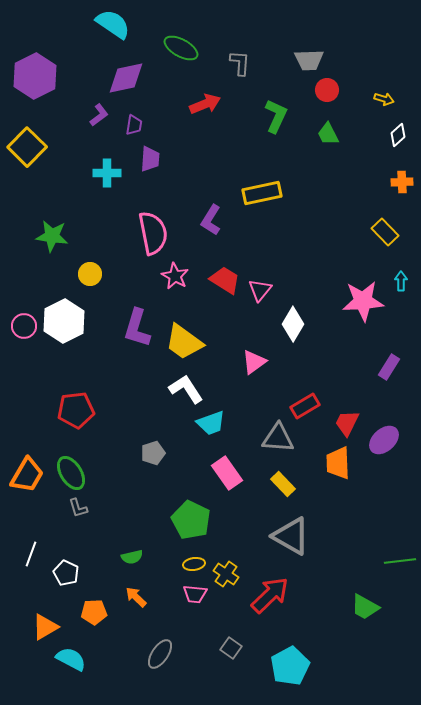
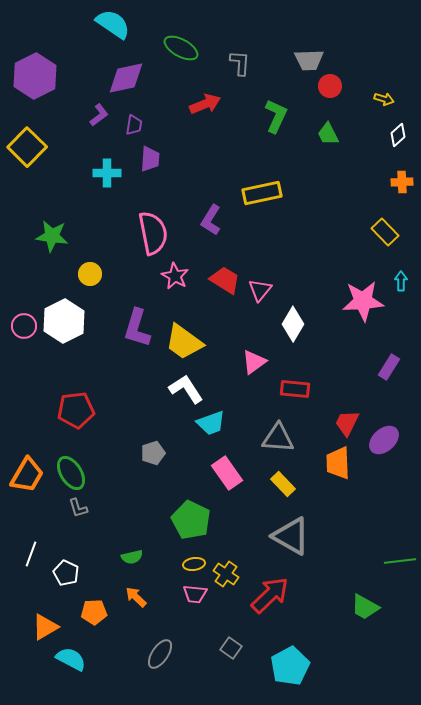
red circle at (327, 90): moved 3 px right, 4 px up
red rectangle at (305, 406): moved 10 px left, 17 px up; rotated 36 degrees clockwise
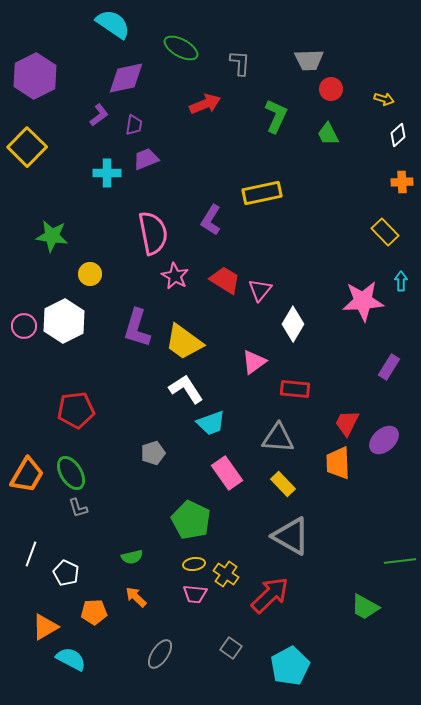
red circle at (330, 86): moved 1 px right, 3 px down
purple trapezoid at (150, 159): moved 4 px left; rotated 116 degrees counterclockwise
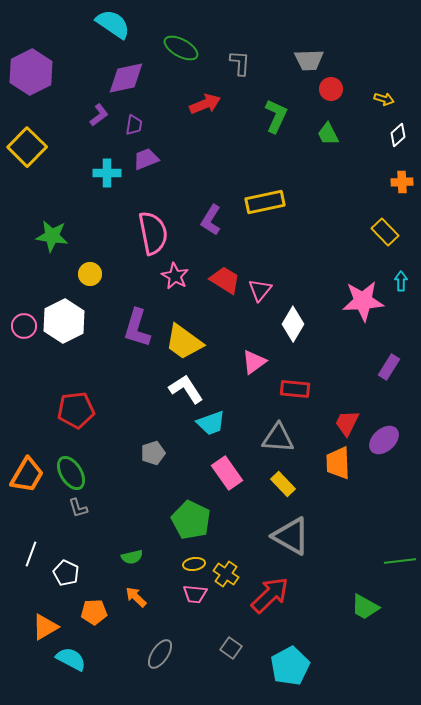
purple hexagon at (35, 76): moved 4 px left, 4 px up
yellow rectangle at (262, 193): moved 3 px right, 9 px down
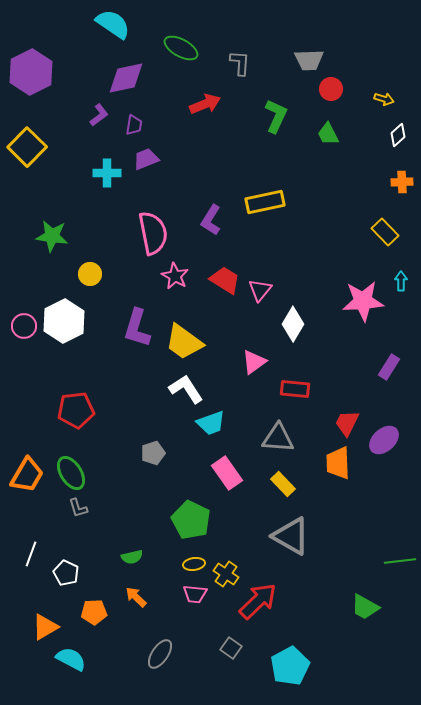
red arrow at (270, 595): moved 12 px left, 6 px down
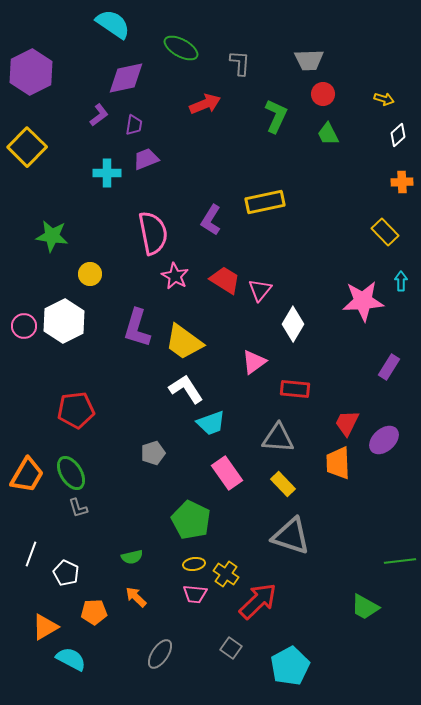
red circle at (331, 89): moved 8 px left, 5 px down
gray triangle at (291, 536): rotated 12 degrees counterclockwise
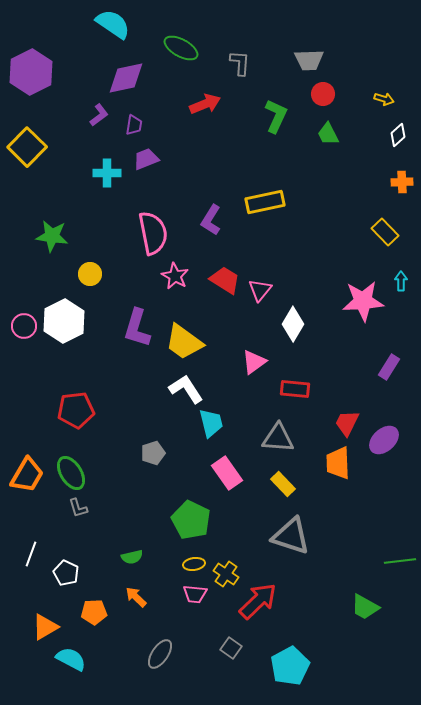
cyan trapezoid at (211, 423): rotated 84 degrees counterclockwise
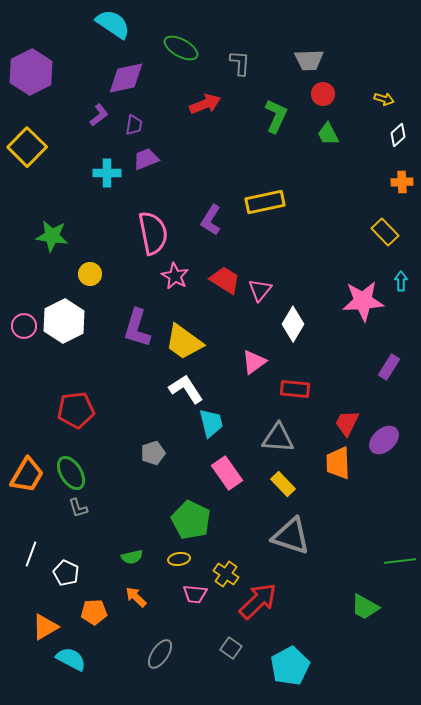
yellow ellipse at (194, 564): moved 15 px left, 5 px up
